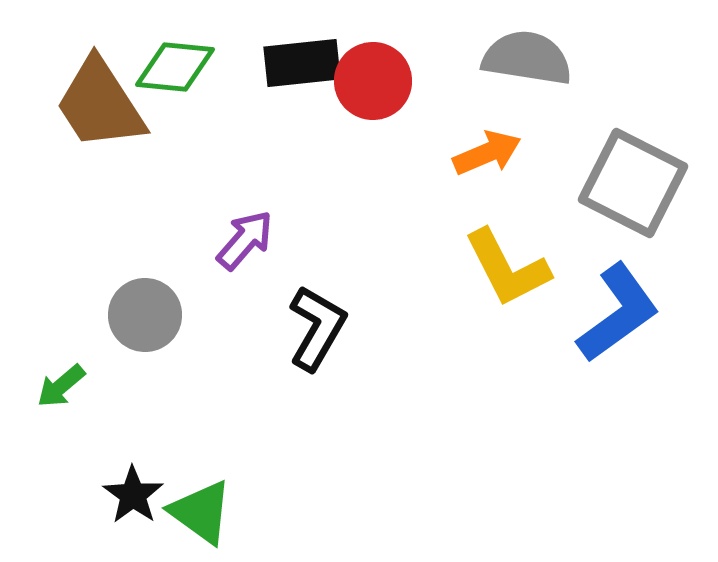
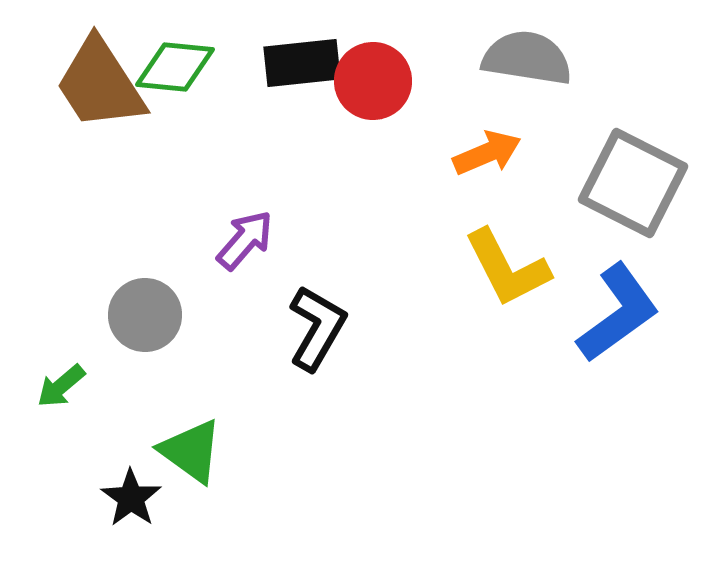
brown trapezoid: moved 20 px up
black star: moved 2 px left, 3 px down
green triangle: moved 10 px left, 61 px up
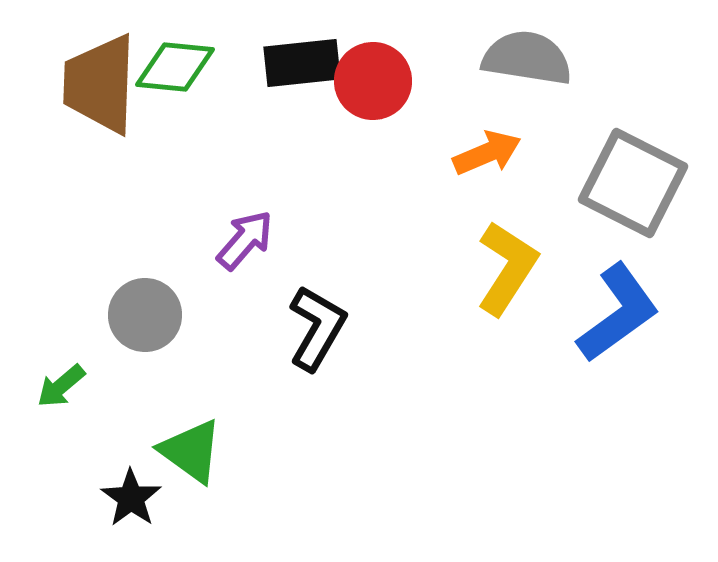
brown trapezoid: rotated 35 degrees clockwise
yellow L-shape: rotated 120 degrees counterclockwise
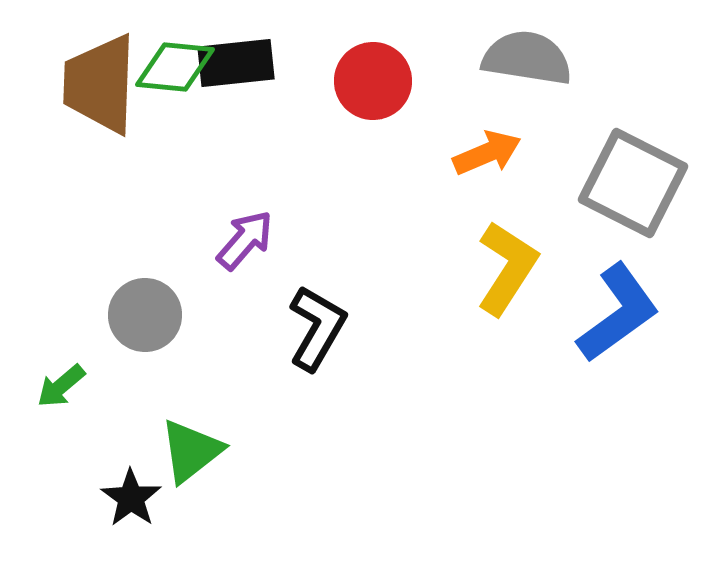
black rectangle: moved 66 px left
green triangle: rotated 46 degrees clockwise
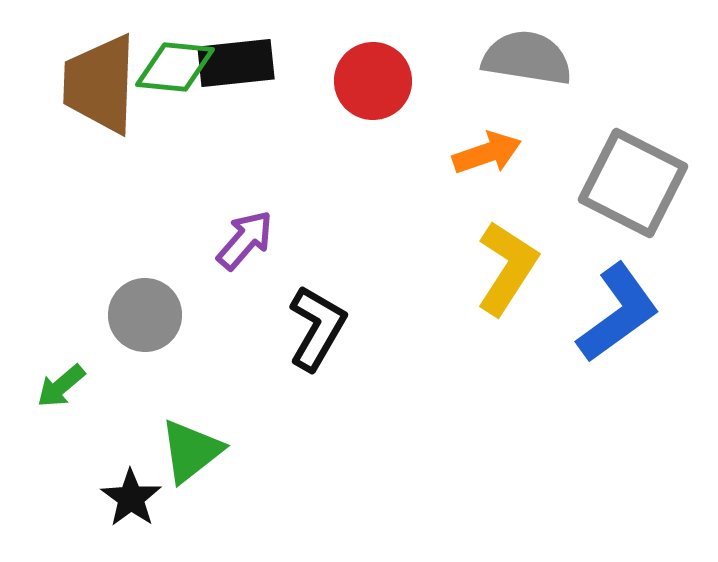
orange arrow: rotated 4 degrees clockwise
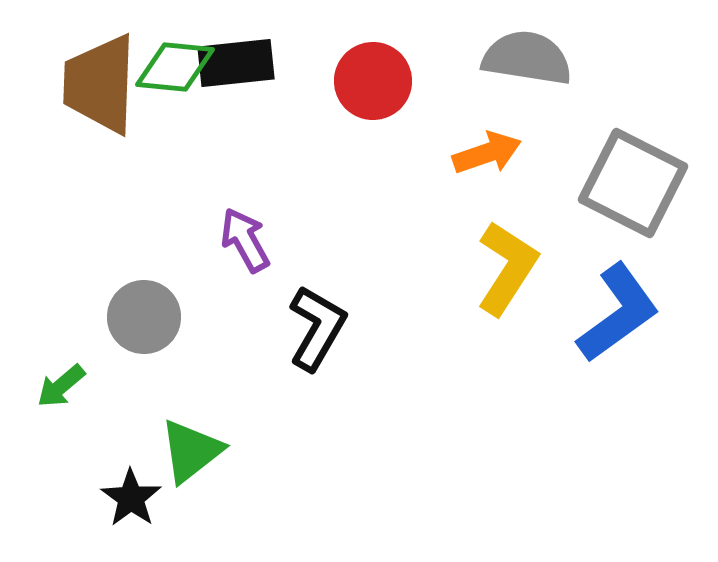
purple arrow: rotated 70 degrees counterclockwise
gray circle: moved 1 px left, 2 px down
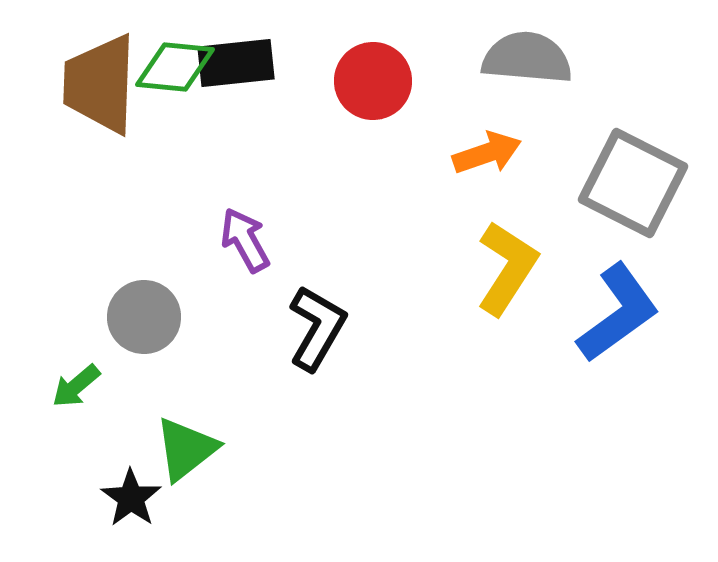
gray semicircle: rotated 4 degrees counterclockwise
green arrow: moved 15 px right
green triangle: moved 5 px left, 2 px up
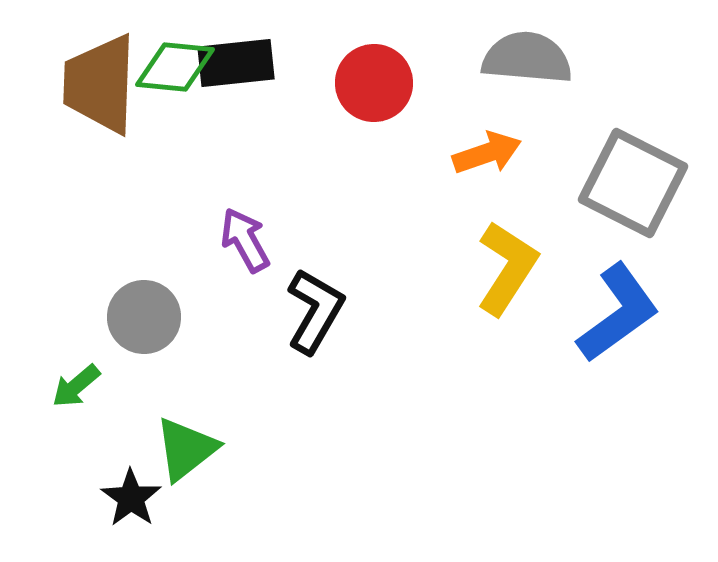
red circle: moved 1 px right, 2 px down
black L-shape: moved 2 px left, 17 px up
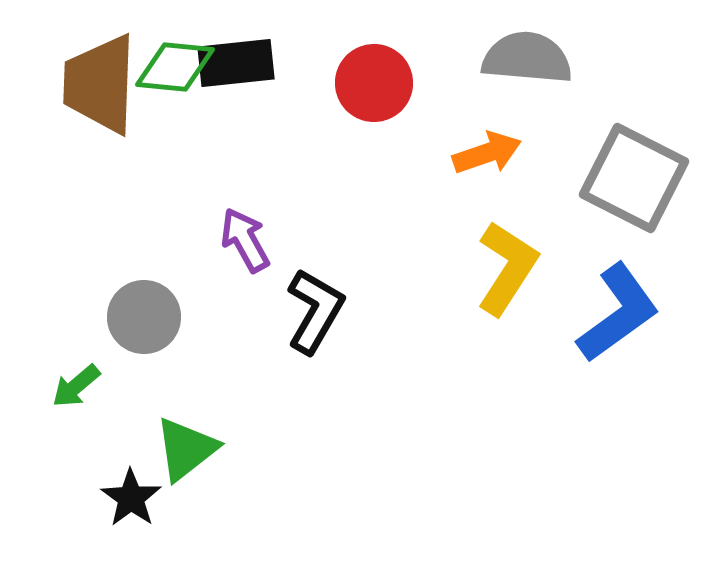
gray square: moved 1 px right, 5 px up
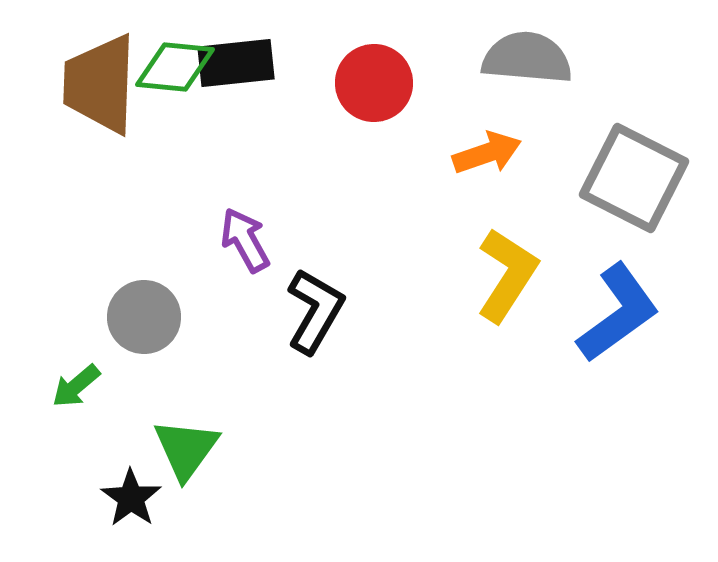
yellow L-shape: moved 7 px down
green triangle: rotated 16 degrees counterclockwise
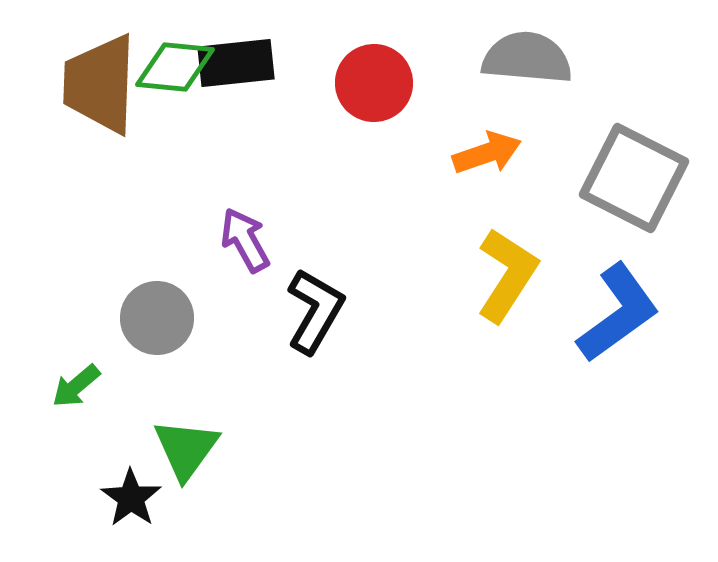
gray circle: moved 13 px right, 1 px down
